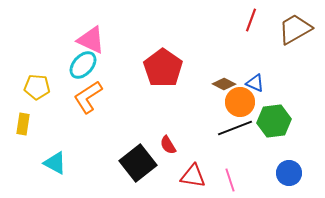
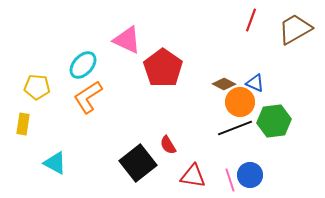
pink triangle: moved 36 px right
blue circle: moved 39 px left, 2 px down
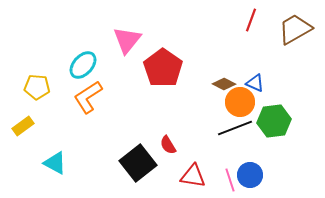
pink triangle: rotated 44 degrees clockwise
yellow rectangle: moved 2 px down; rotated 45 degrees clockwise
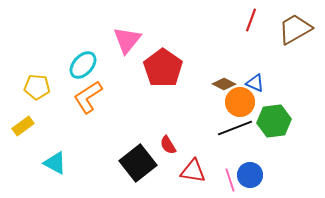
red triangle: moved 5 px up
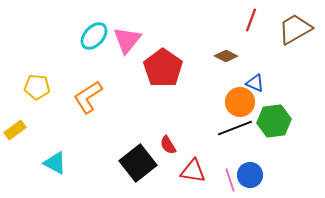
cyan ellipse: moved 11 px right, 29 px up
brown diamond: moved 2 px right, 28 px up
yellow rectangle: moved 8 px left, 4 px down
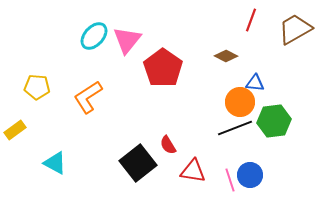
blue triangle: rotated 18 degrees counterclockwise
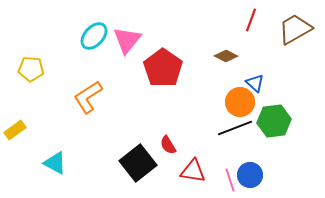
blue triangle: rotated 36 degrees clockwise
yellow pentagon: moved 6 px left, 18 px up
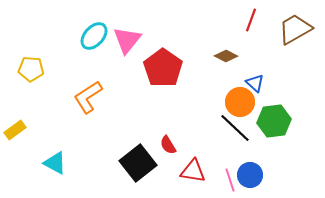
black line: rotated 64 degrees clockwise
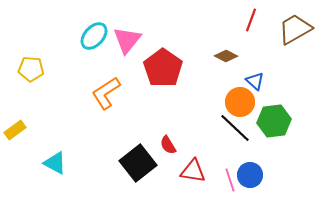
blue triangle: moved 2 px up
orange L-shape: moved 18 px right, 4 px up
